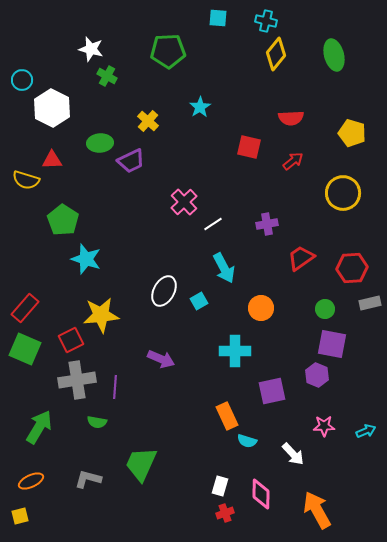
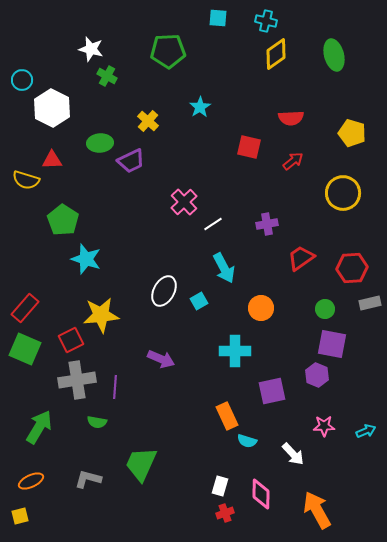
yellow diamond at (276, 54): rotated 16 degrees clockwise
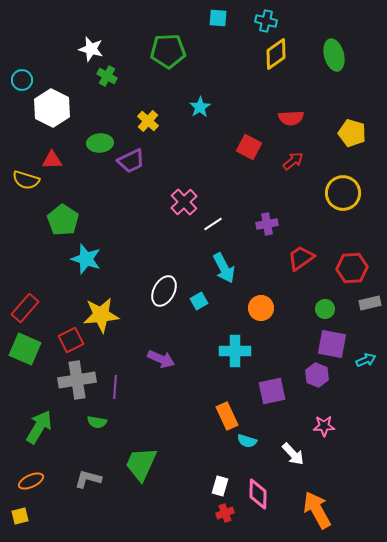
red square at (249, 147): rotated 15 degrees clockwise
cyan arrow at (366, 431): moved 71 px up
pink diamond at (261, 494): moved 3 px left
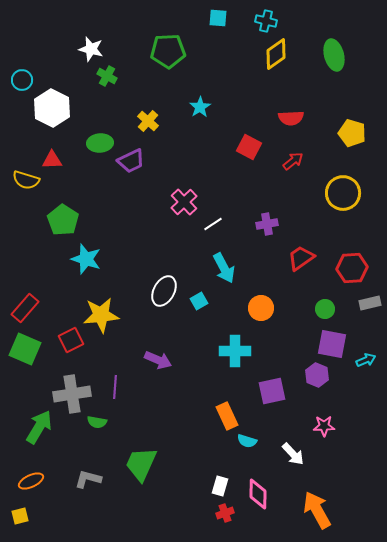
purple arrow at (161, 359): moved 3 px left, 1 px down
gray cross at (77, 380): moved 5 px left, 14 px down
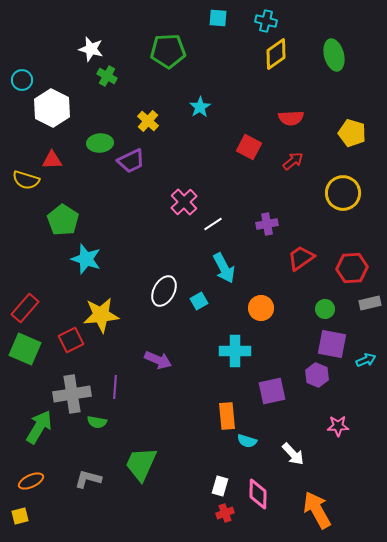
orange rectangle at (227, 416): rotated 20 degrees clockwise
pink star at (324, 426): moved 14 px right
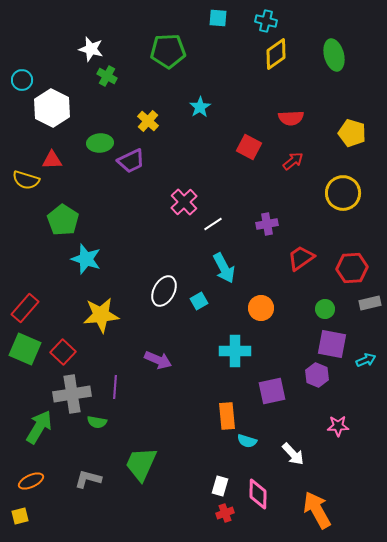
red square at (71, 340): moved 8 px left, 12 px down; rotated 20 degrees counterclockwise
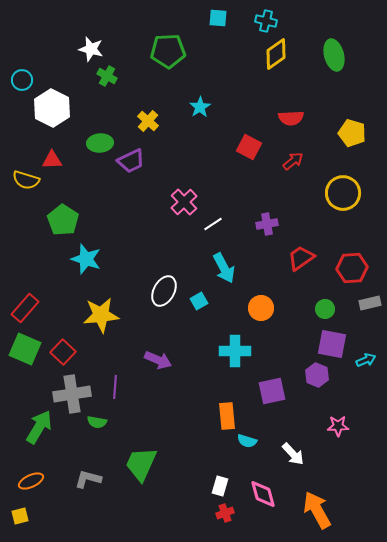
pink diamond at (258, 494): moved 5 px right; rotated 16 degrees counterclockwise
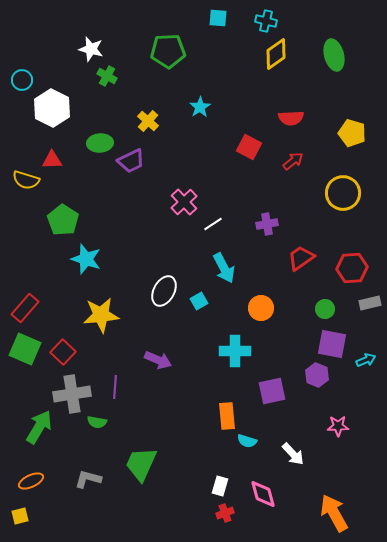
orange arrow at (317, 510): moved 17 px right, 3 px down
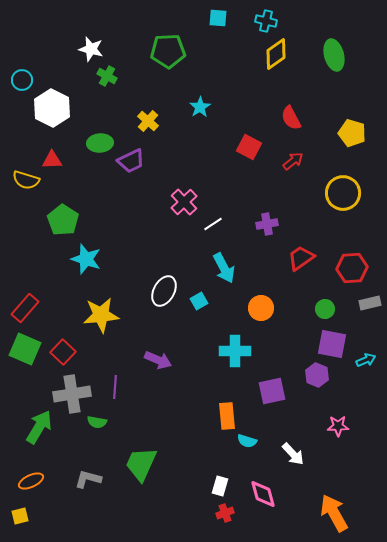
red semicircle at (291, 118): rotated 65 degrees clockwise
